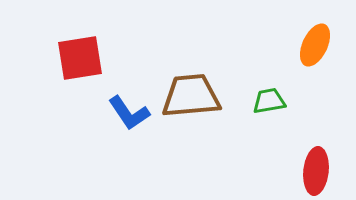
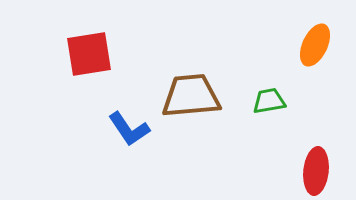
red square: moved 9 px right, 4 px up
blue L-shape: moved 16 px down
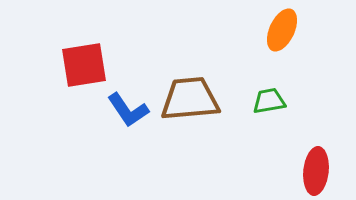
orange ellipse: moved 33 px left, 15 px up
red square: moved 5 px left, 11 px down
brown trapezoid: moved 1 px left, 3 px down
blue L-shape: moved 1 px left, 19 px up
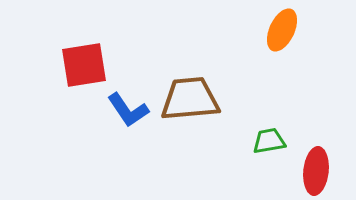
green trapezoid: moved 40 px down
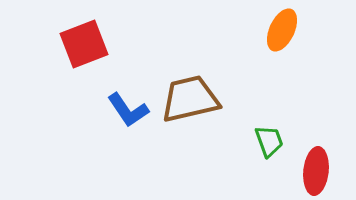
red square: moved 21 px up; rotated 12 degrees counterclockwise
brown trapezoid: rotated 8 degrees counterclockwise
green trapezoid: rotated 80 degrees clockwise
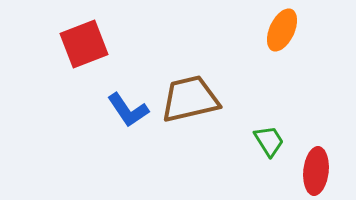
green trapezoid: rotated 12 degrees counterclockwise
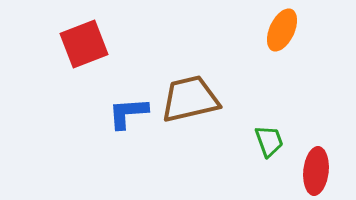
blue L-shape: moved 3 px down; rotated 120 degrees clockwise
green trapezoid: rotated 12 degrees clockwise
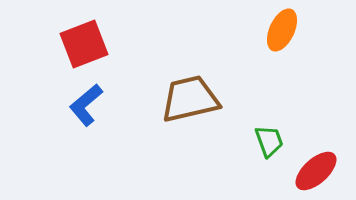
blue L-shape: moved 42 px left, 8 px up; rotated 36 degrees counterclockwise
red ellipse: rotated 42 degrees clockwise
